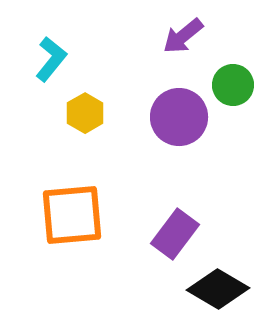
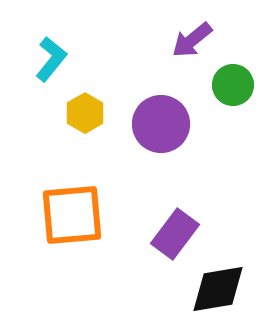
purple arrow: moved 9 px right, 4 px down
purple circle: moved 18 px left, 7 px down
black diamond: rotated 40 degrees counterclockwise
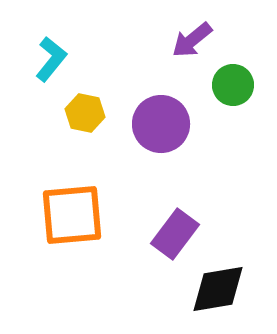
yellow hexagon: rotated 18 degrees counterclockwise
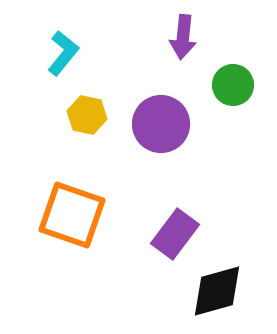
purple arrow: moved 9 px left, 3 px up; rotated 45 degrees counterclockwise
cyan L-shape: moved 12 px right, 6 px up
yellow hexagon: moved 2 px right, 2 px down
orange square: rotated 24 degrees clockwise
black diamond: moved 1 px left, 2 px down; rotated 6 degrees counterclockwise
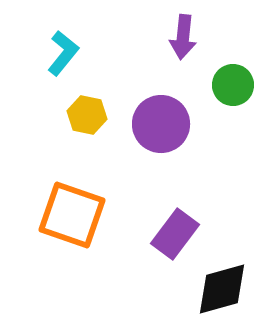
black diamond: moved 5 px right, 2 px up
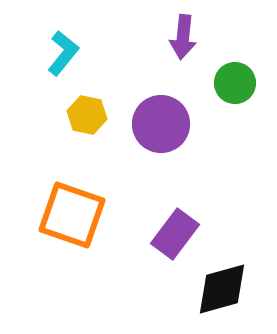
green circle: moved 2 px right, 2 px up
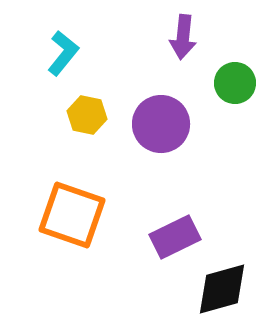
purple rectangle: moved 3 px down; rotated 27 degrees clockwise
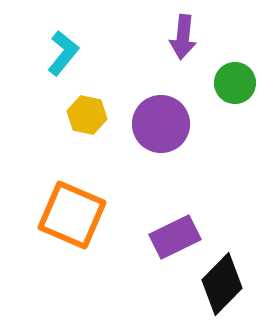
orange square: rotated 4 degrees clockwise
black diamond: moved 5 px up; rotated 30 degrees counterclockwise
